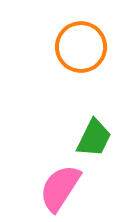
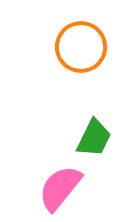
pink semicircle: rotated 6 degrees clockwise
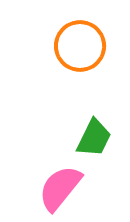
orange circle: moved 1 px left, 1 px up
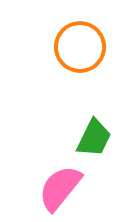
orange circle: moved 1 px down
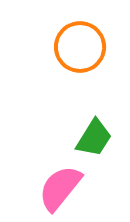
green trapezoid: rotated 6 degrees clockwise
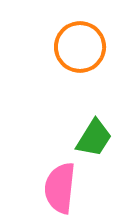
pink semicircle: rotated 33 degrees counterclockwise
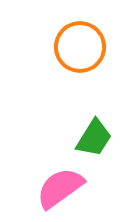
pink semicircle: rotated 48 degrees clockwise
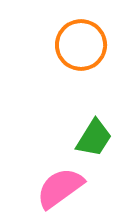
orange circle: moved 1 px right, 2 px up
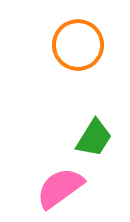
orange circle: moved 3 px left
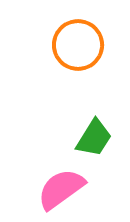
pink semicircle: moved 1 px right, 1 px down
